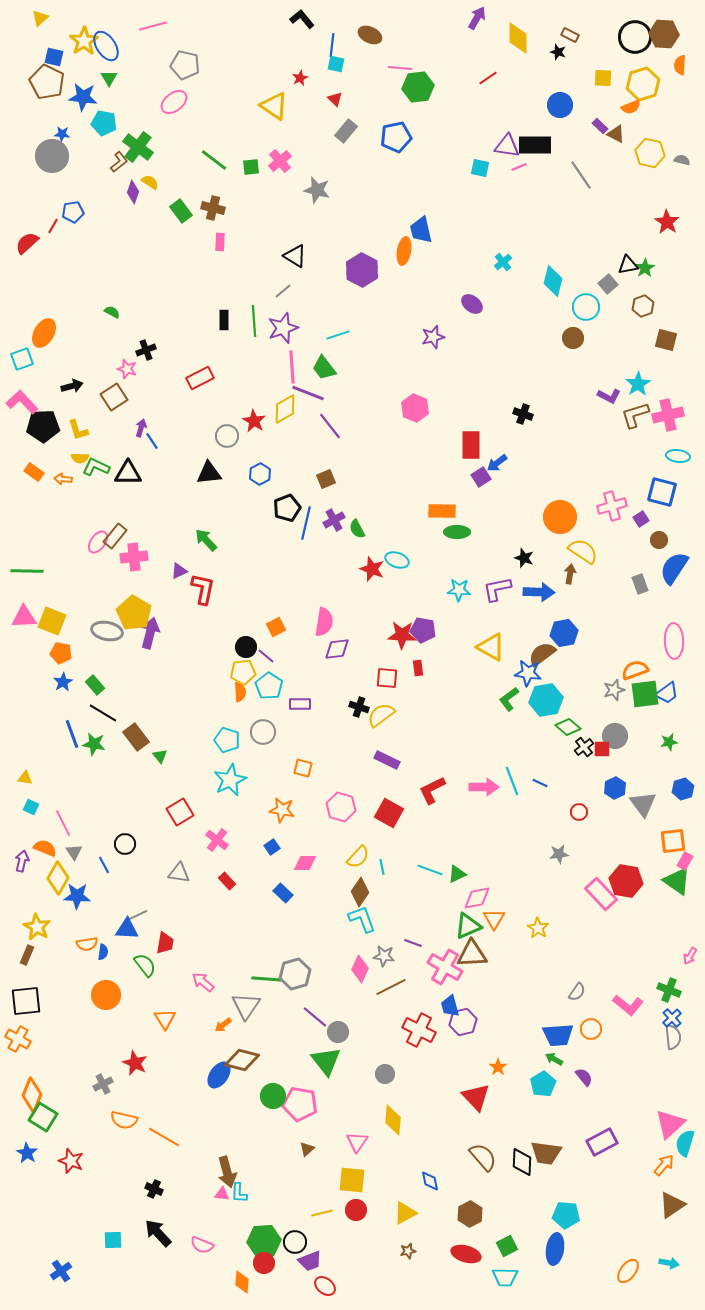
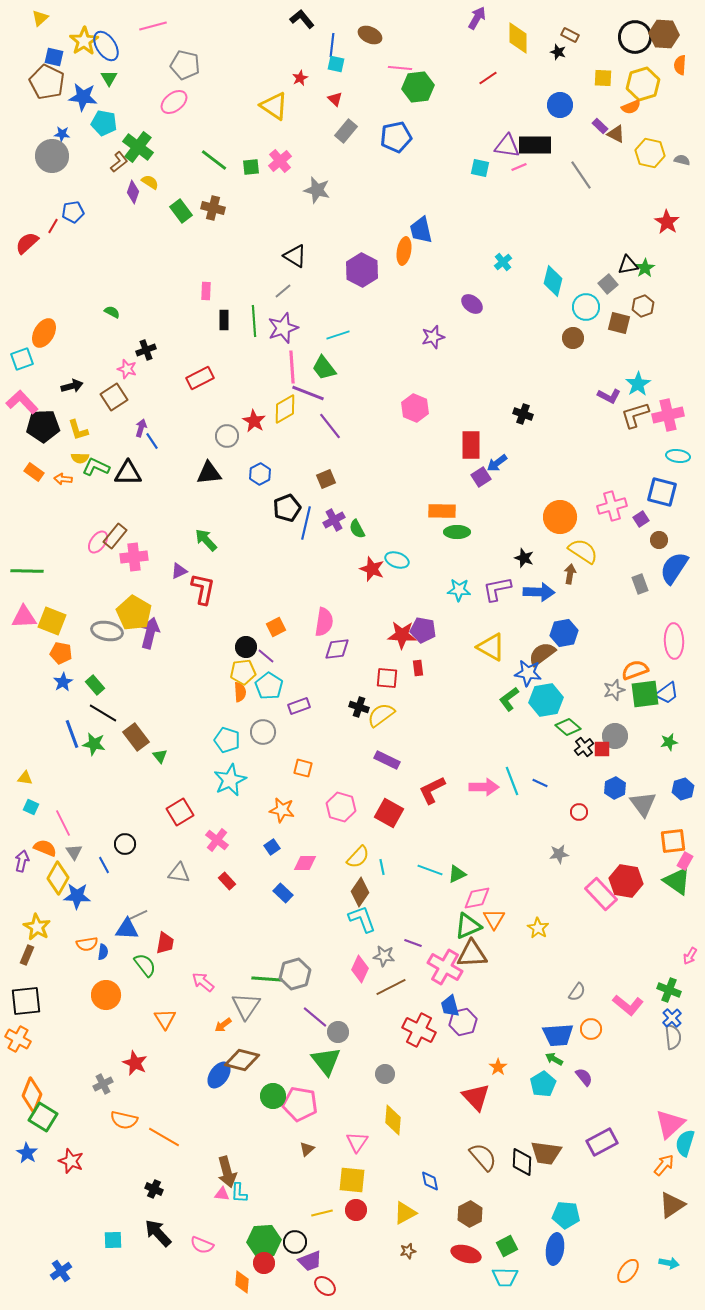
pink rectangle at (220, 242): moved 14 px left, 49 px down
brown square at (666, 340): moved 47 px left, 17 px up
purple rectangle at (300, 704): moved 1 px left, 2 px down; rotated 20 degrees counterclockwise
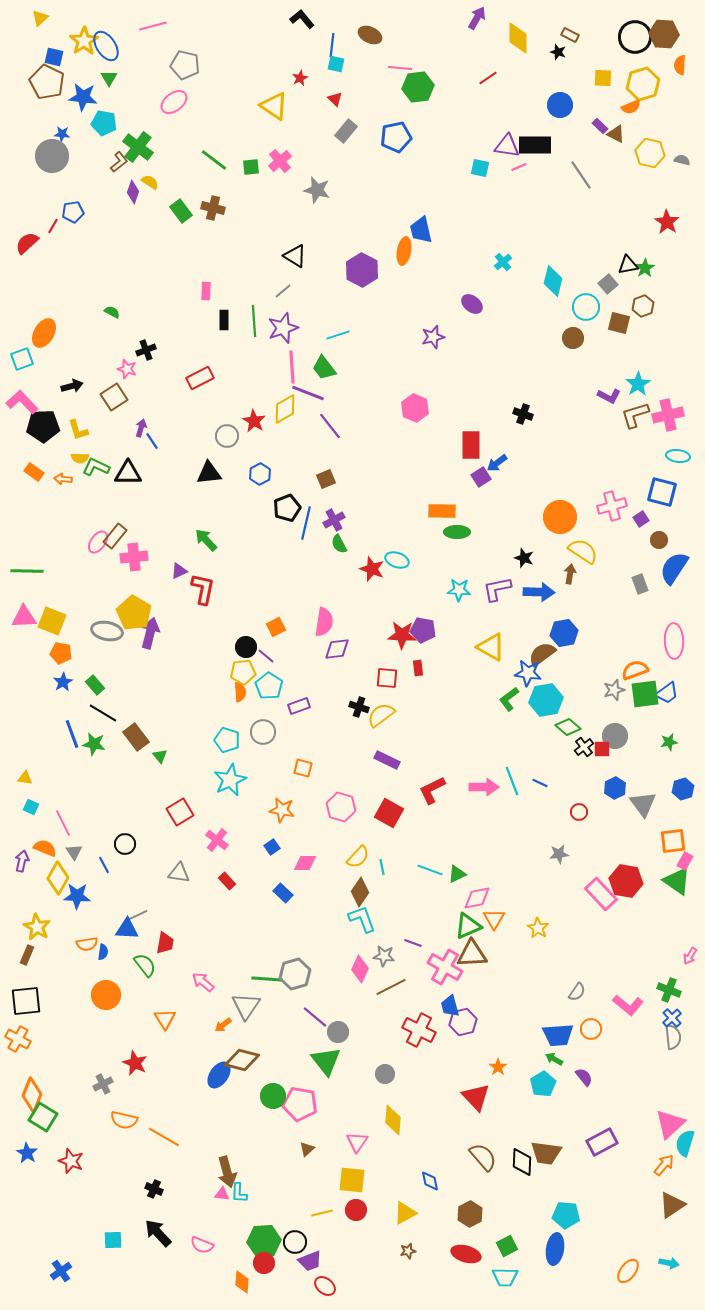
green semicircle at (357, 529): moved 18 px left, 15 px down
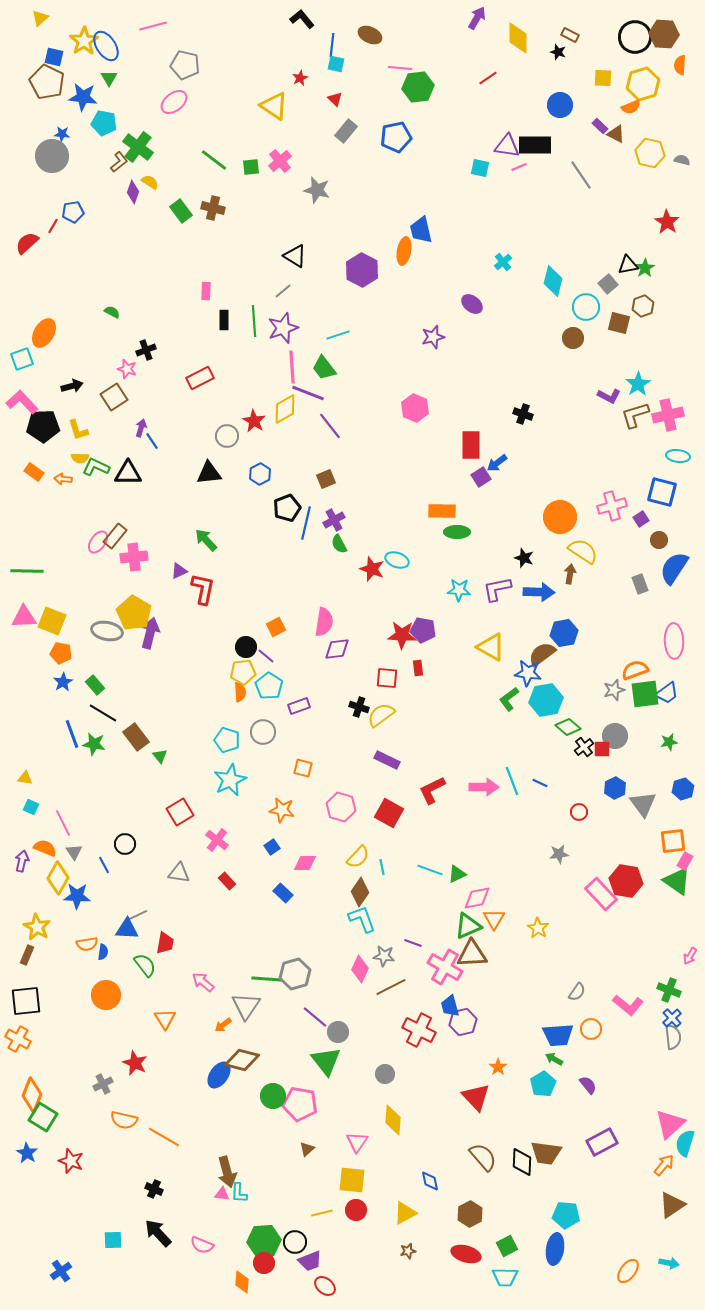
purple semicircle at (584, 1077): moved 4 px right, 8 px down
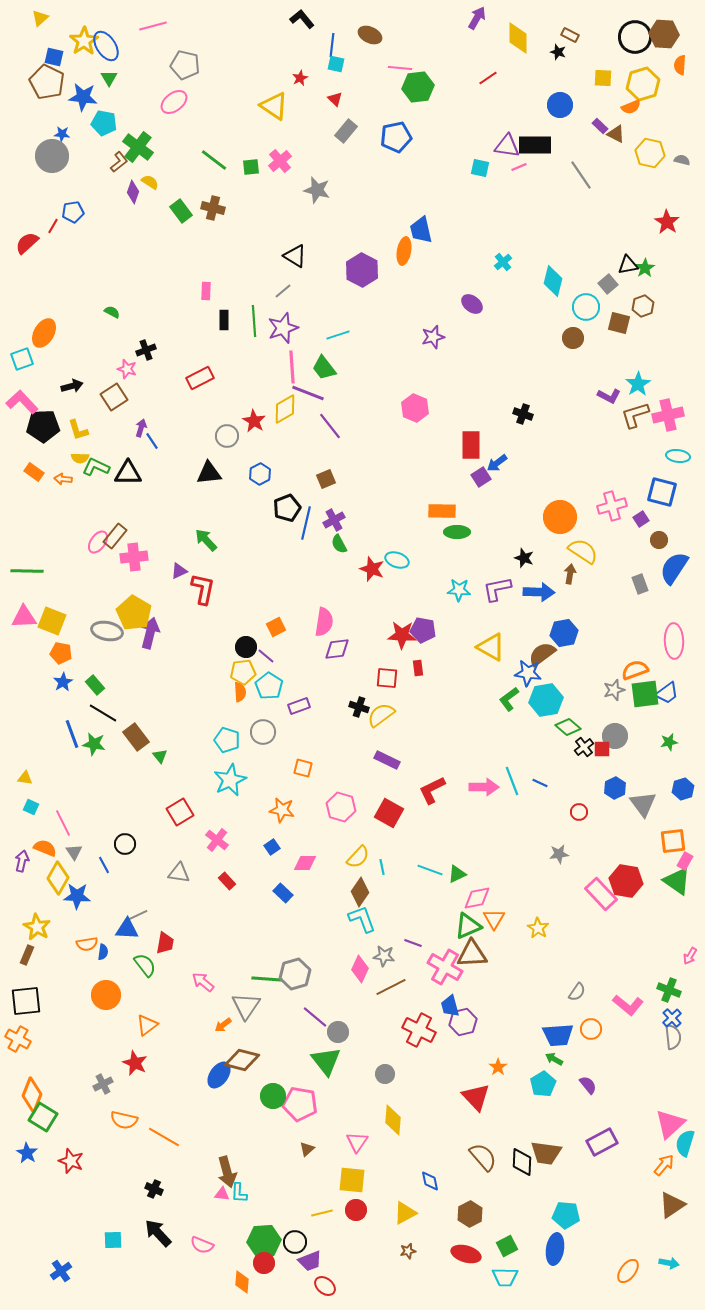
orange triangle at (165, 1019): moved 18 px left, 6 px down; rotated 25 degrees clockwise
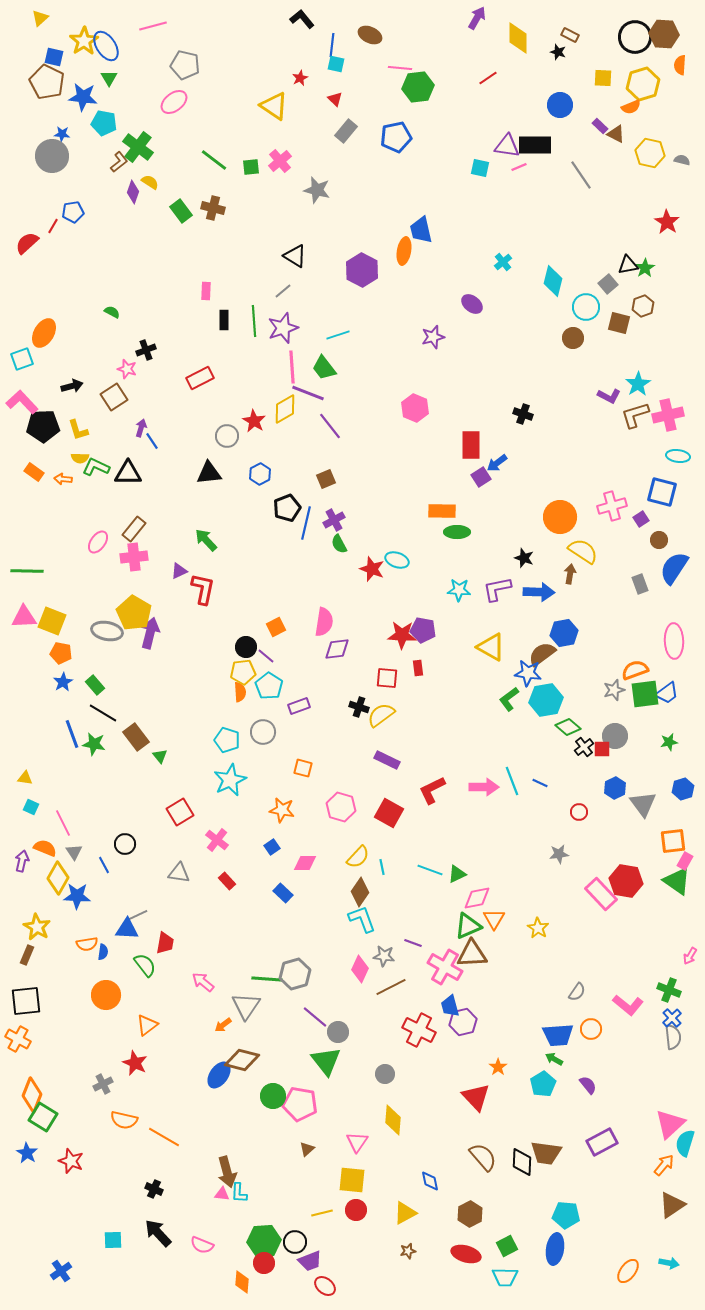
brown rectangle at (115, 536): moved 19 px right, 7 px up
